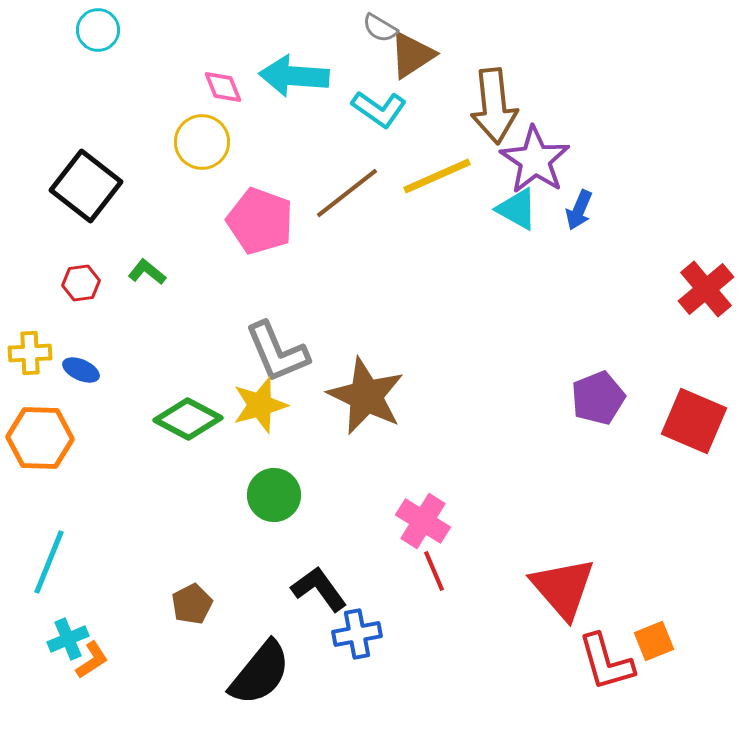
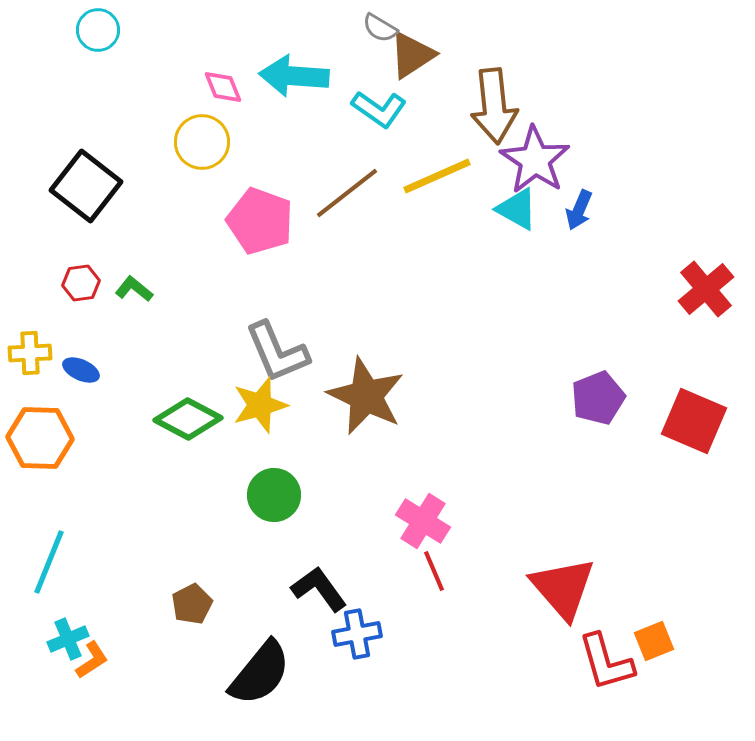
green L-shape: moved 13 px left, 17 px down
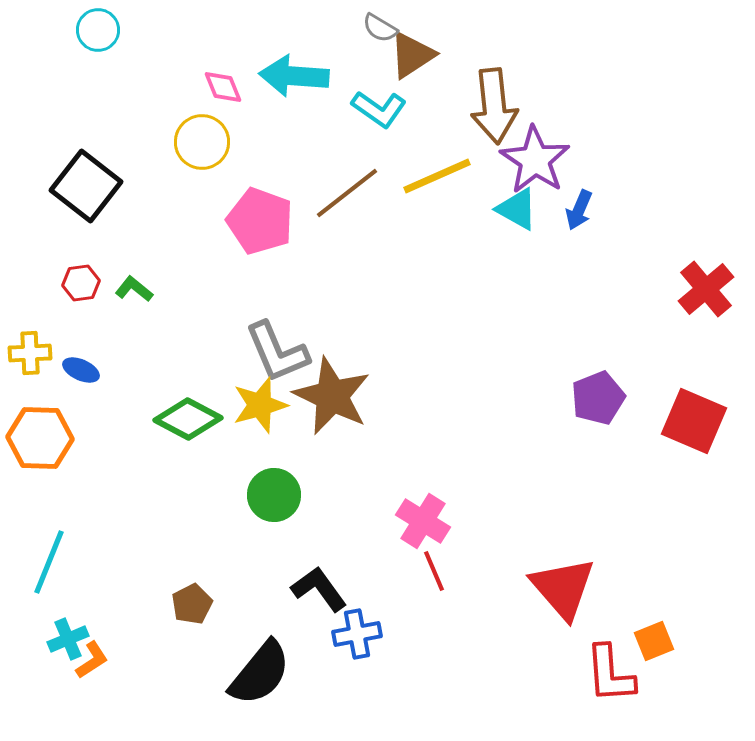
brown star: moved 34 px left
red L-shape: moved 4 px right, 12 px down; rotated 12 degrees clockwise
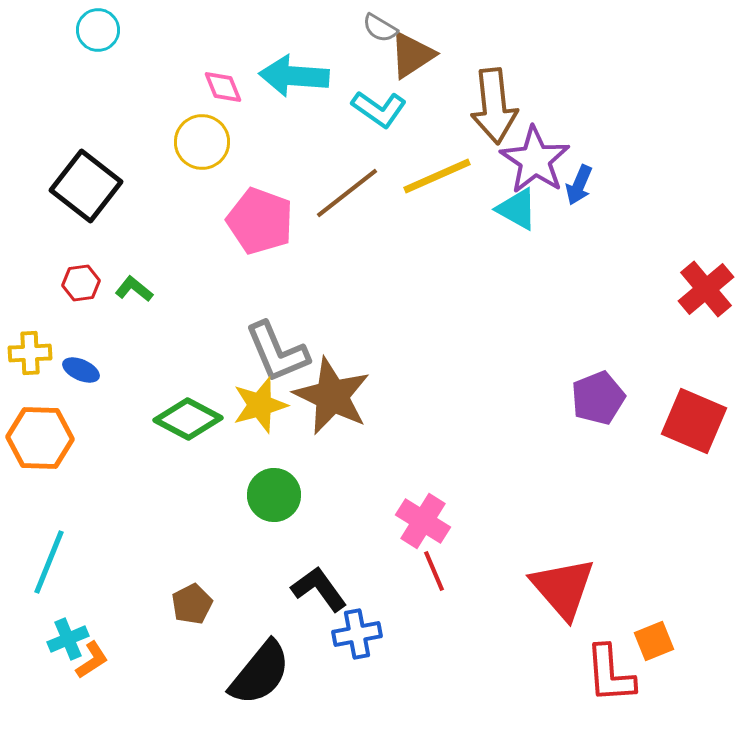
blue arrow: moved 25 px up
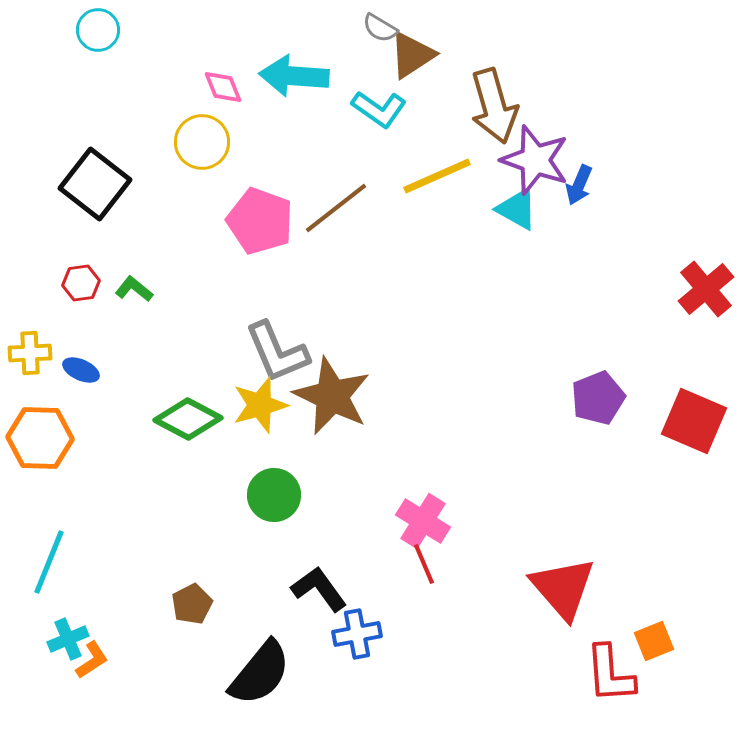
brown arrow: rotated 10 degrees counterclockwise
purple star: rotated 14 degrees counterclockwise
black square: moved 9 px right, 2 px up
brown line: moved 11 px left, 15 px down
red line: moved 10 px left, 7 px up
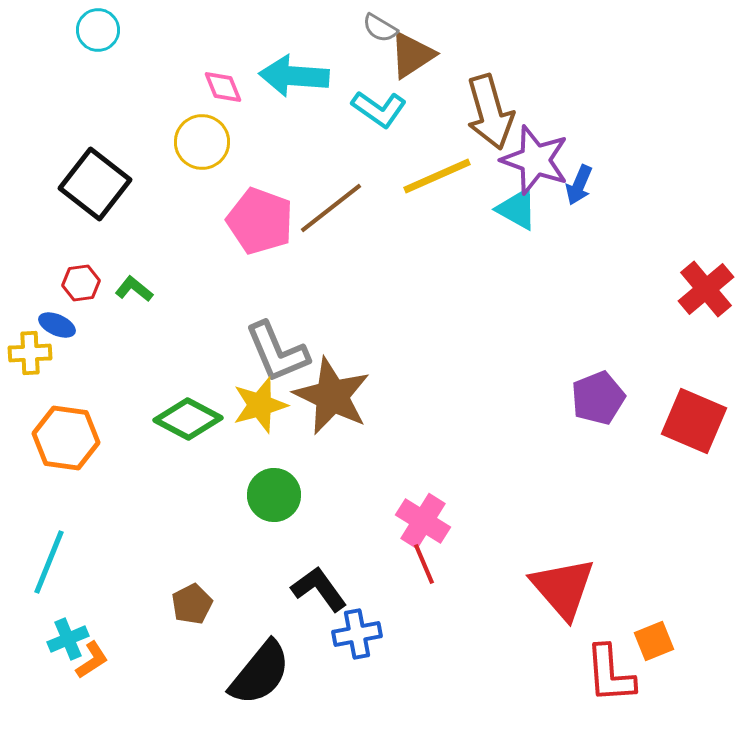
brown arrow: moved 4 px left, 6 px down
brown line: moved 5 px left
blue ellipse: moved 24 px left, 45 px up
orange hexagon: moved 26 px right; rotated 6 degrees clockwise
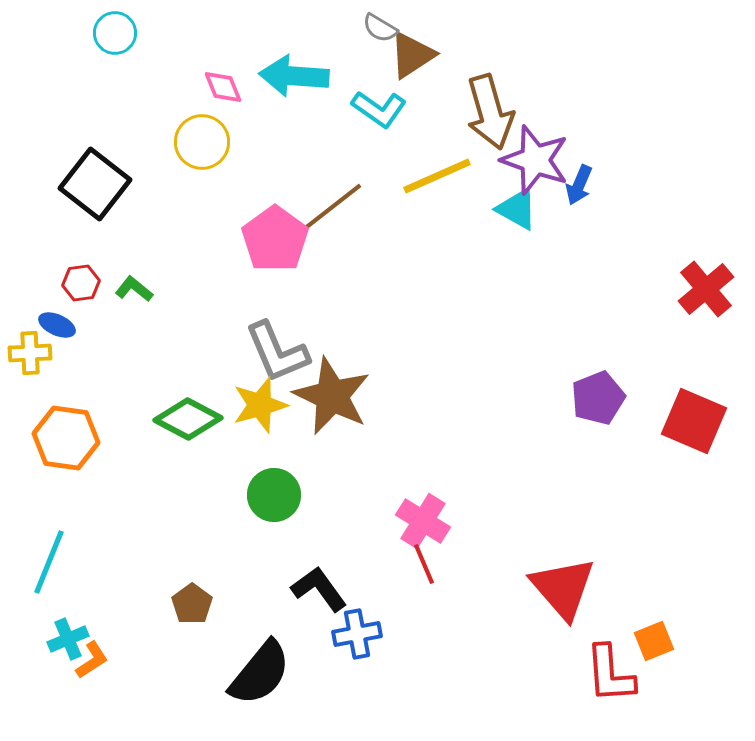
cyan circle: moved 17 px right, 3 px down
pink pentagon: moved 15 px right, 18 px down; rotated 16 degrees clockwise
brown pentagon: rotated 9 degrees counterclockwise
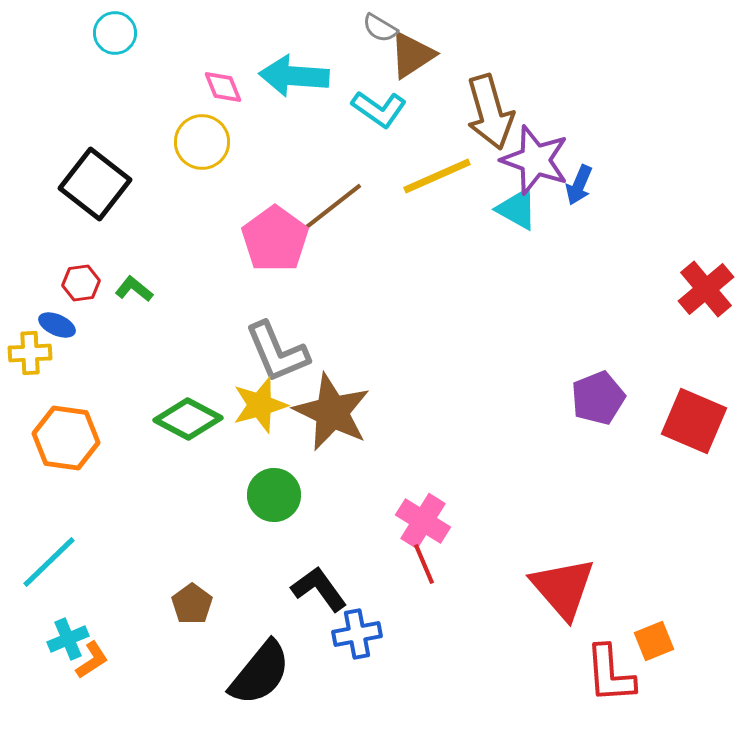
brown star: moved 16 px down
cyan line: rotated 24 degrees clockwise
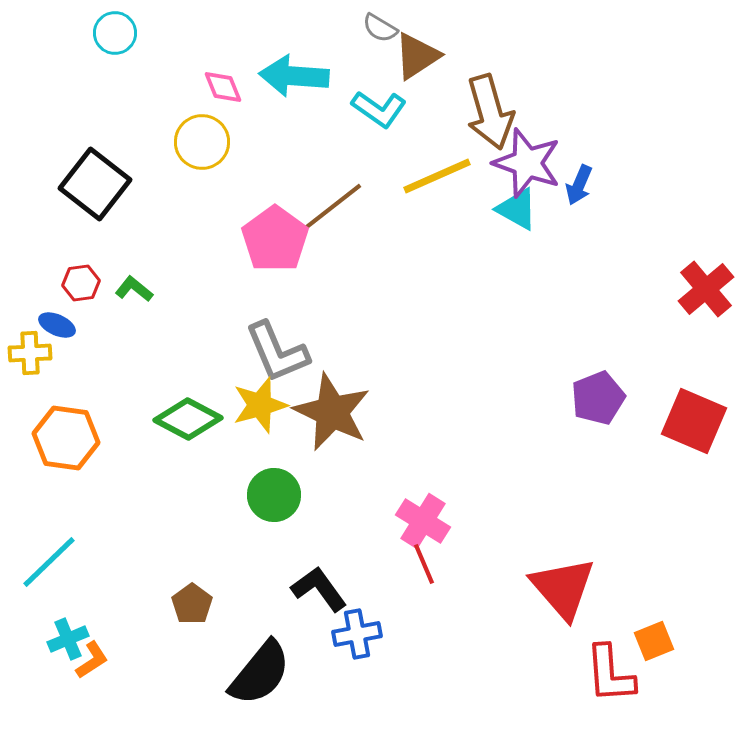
brown triangle: moved 5 px right, 1 px down
purple star: moved 8 px left, 3 px down
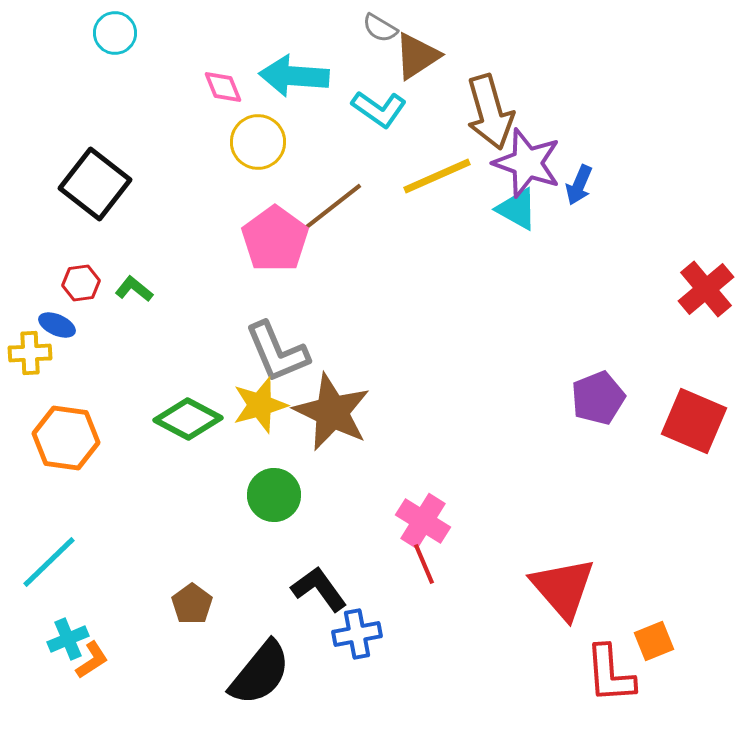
yellow circle: moved 56 px right
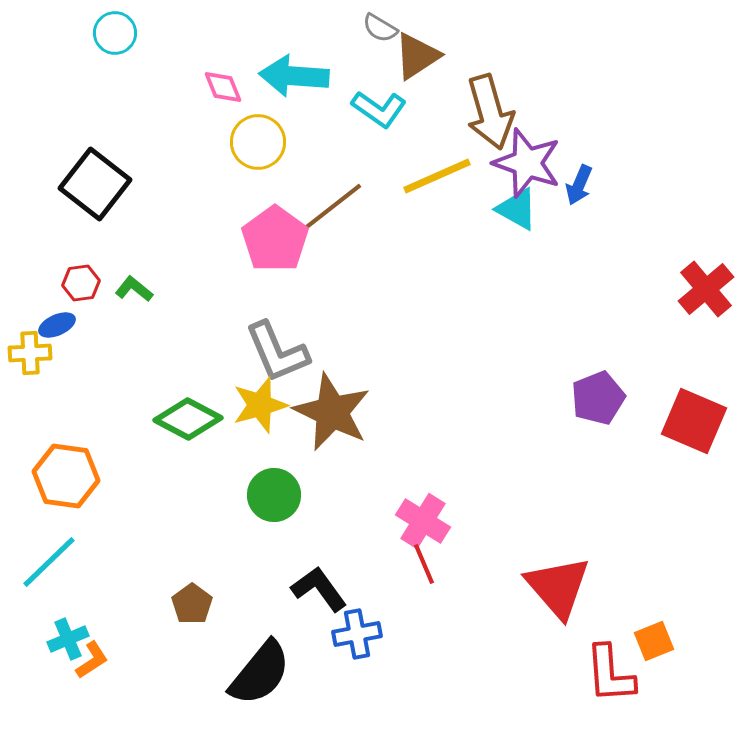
blue ellipse: rotated 48 degrees counterclockwise
orange hexagon: moved 38 px down
red triangle: moved 5 px left, 1 px up
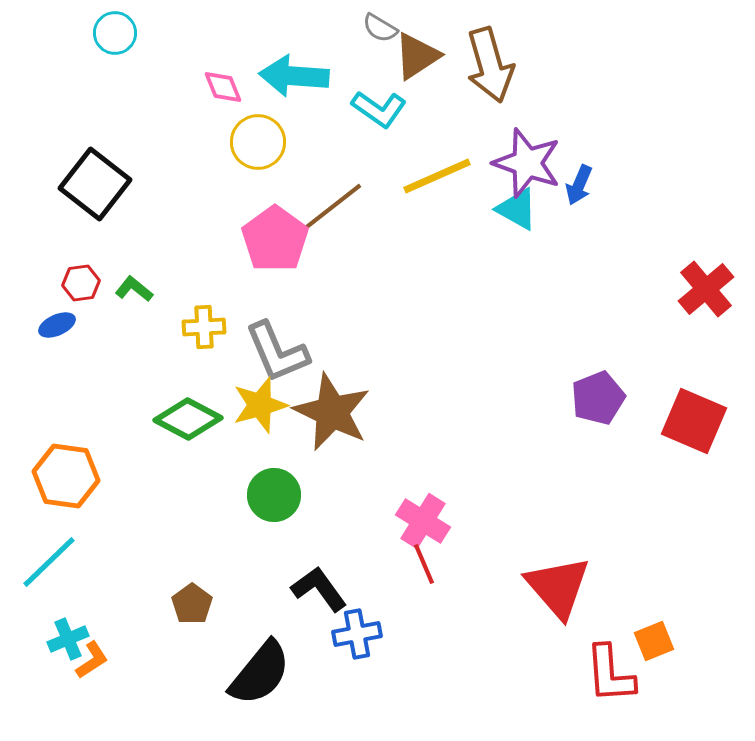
brown arrow: moved 47 px up
yellow cross: moved 174 px right, 26 px up
